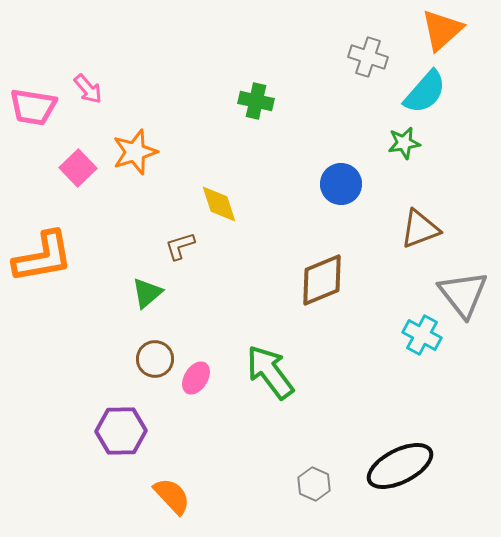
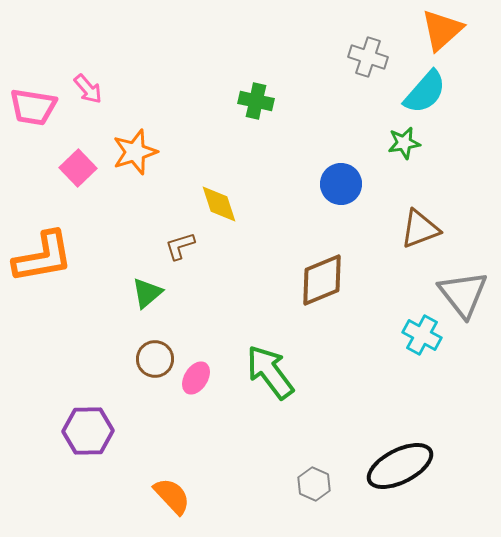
purple hexagon: moved 33 px left
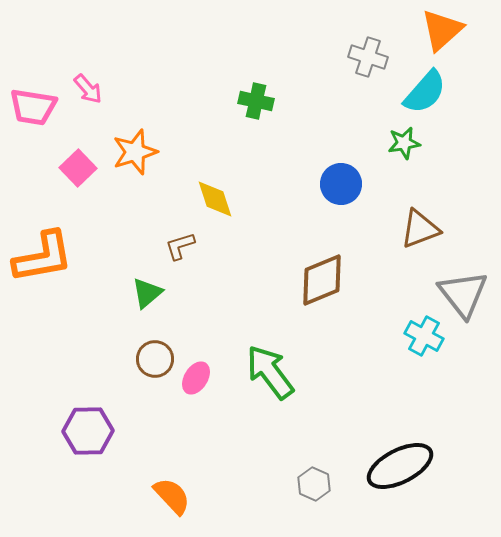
yellow diamond: moved 4 px left, 5 px up
cyan cross: moved 2 px right, 1 px down
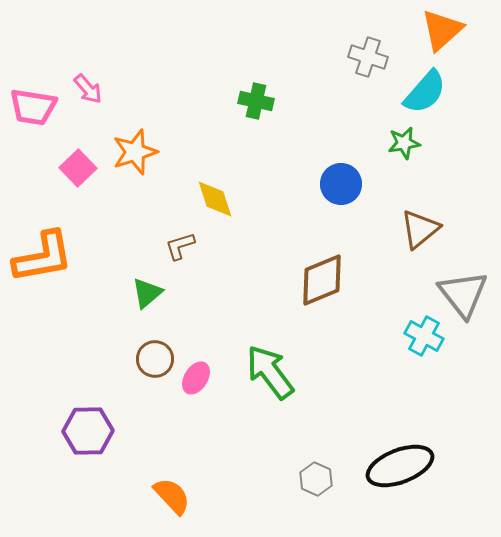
brown triangle: rotated 18 degrees counterclockwise
black ellipse: rotated 6 degrees clockwise
gray hexagon: moved 2 px right, 5 px up
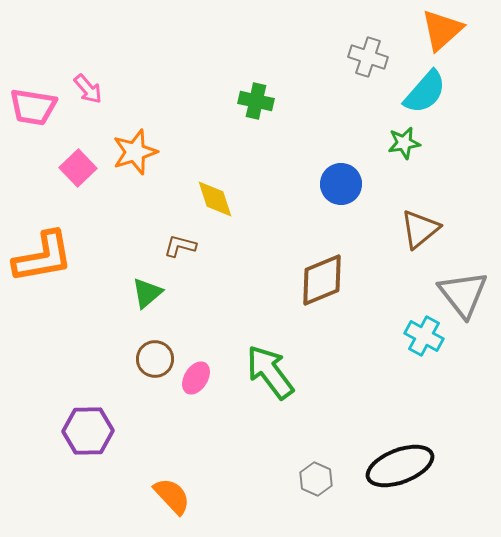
brown L-shape: rotated 32 degrees clockwise
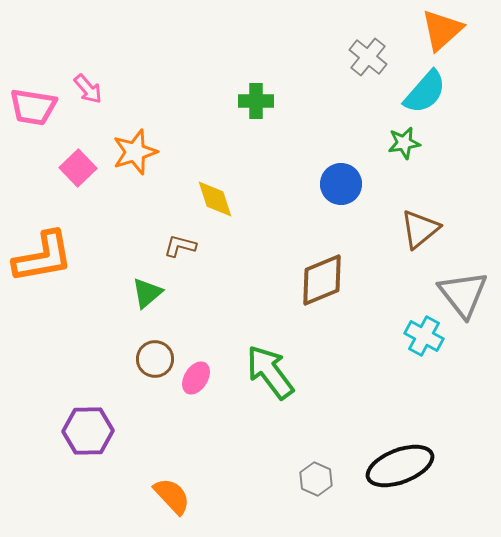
gray cross: rotated 21 degrees clockwise
green cross: rotated 12 degrees counterclockwise
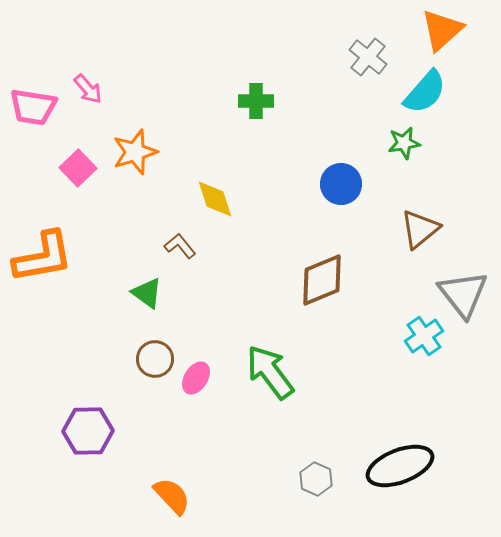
brown L-shape: rotated 36 degrees clockwise
green triangle: rotated 44 degrees counterclockwise
cyan cross: rotated 27 degrees clockwise
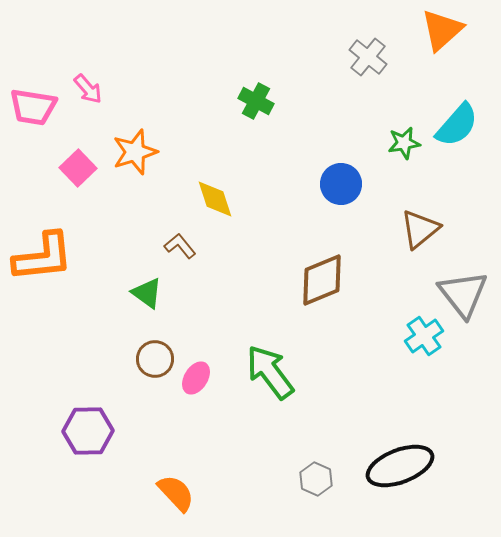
cyan semicircle: moved 32 px right, 33 px down
green cross: rotated 28 degrees clockwise
orange L-shape: rotated 4 degrees clockwise
orange semicircle: moved 4 px right, 3 px up
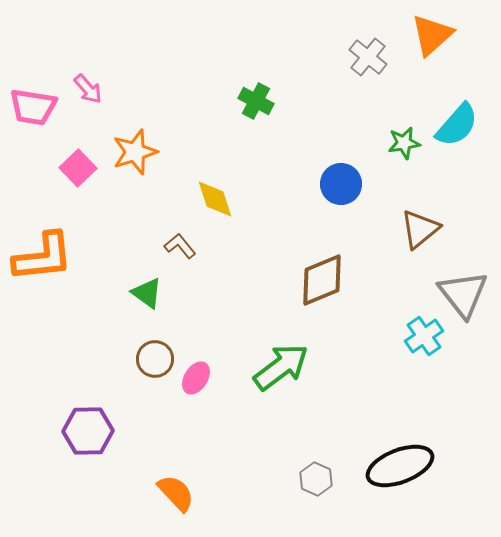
orange triangle: moved 10 px left, 5 px down
green arrow: moved 11 px right, 5 px up; rotated 90 degrees clockwise
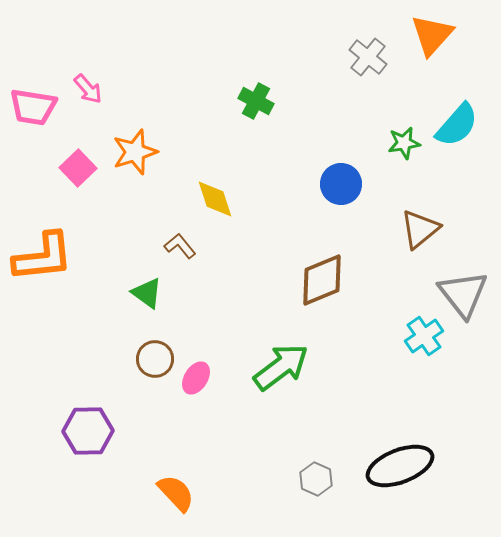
orange triangle: rotated 6 degrees counterclockwise
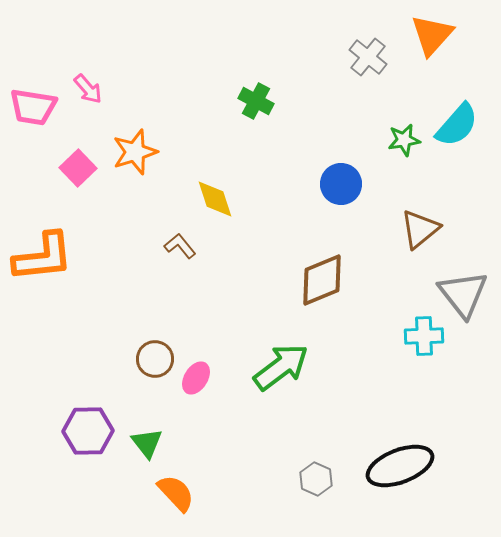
green star: moved 3 px up
green triangle: moved 150 px down; rotated 16 degrees clockwise
cyan cross: rotated 33 degrees clockwise
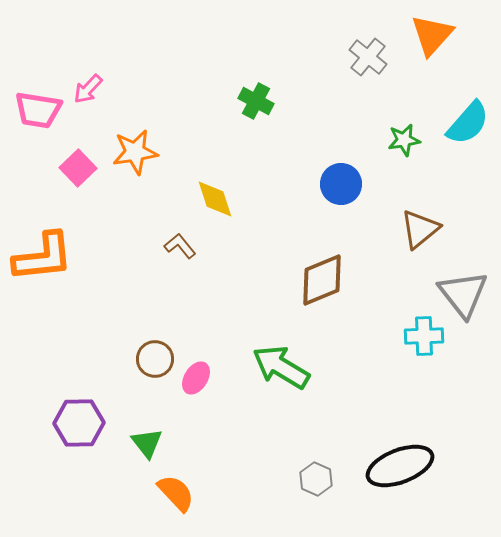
pink arrow: rotated 84 degrees clockwise
pink trapezoid: moved 5 px right, 3 px down
cyan semicircle: moved 11 px right, 2 px up
orange star: rotated 9 degrees clockwise
green arrow: rotated 112 degrees counterclockwise
purple hexagon: moved 9 px left, 8 px up
